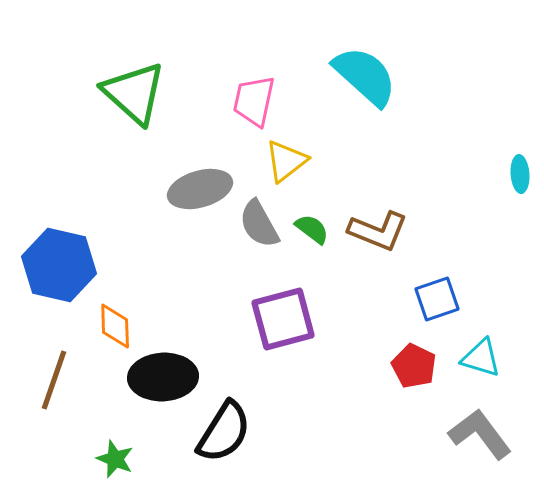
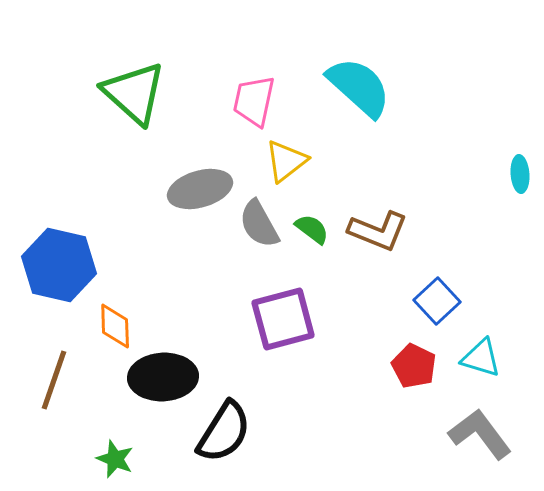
cyan semicircle: moved 6 px left, 11 px down
blue square: moved 2 px down; rotated 24 degrees counterclockwise
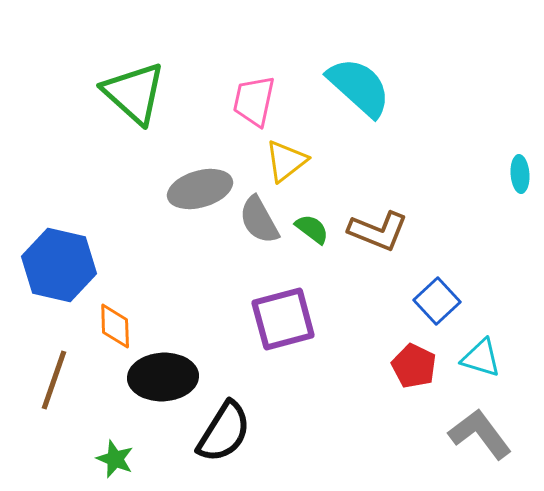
gray semicircle: moved 4 px up
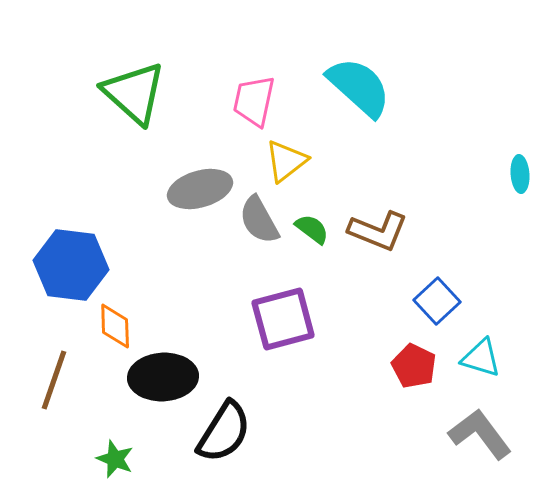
blue hexagon: moved 12 px right; rotated 6 degrees counterclockwise
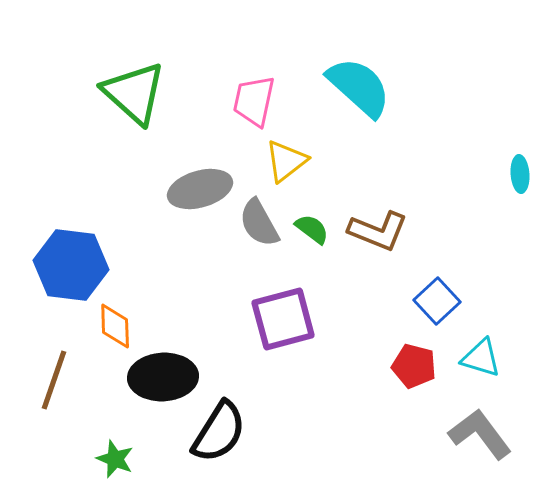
gray semicircle: moved 3 px down
red pentagon: rotated 12 degrees counterclockwise
black semicircle: moved 5 px left
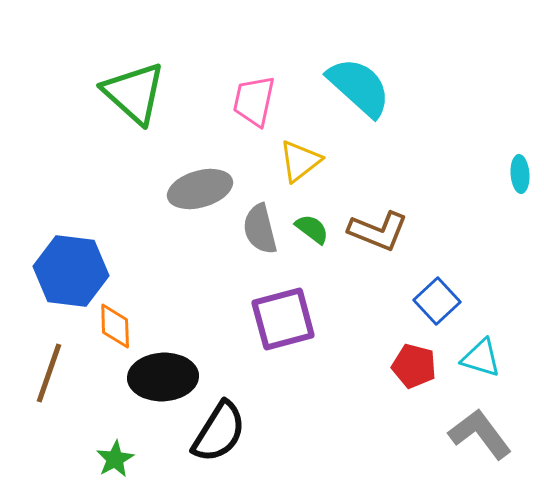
yellow triangle: moved 14 px right
gray semicircle: moved 1 px right, 6 px down; rotated 15 degrees clockwise
blue hexagon: moved 6 px down
brown line: moved 5 px left, 7 px up
green star: rotated 21 degrees clockwise
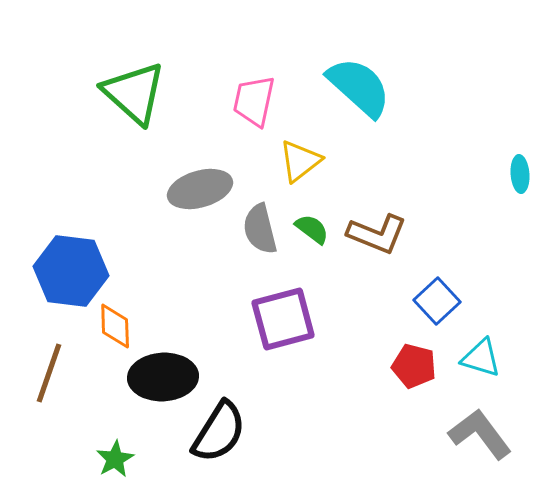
brown L-shape: moved 1 px left, 3 px down
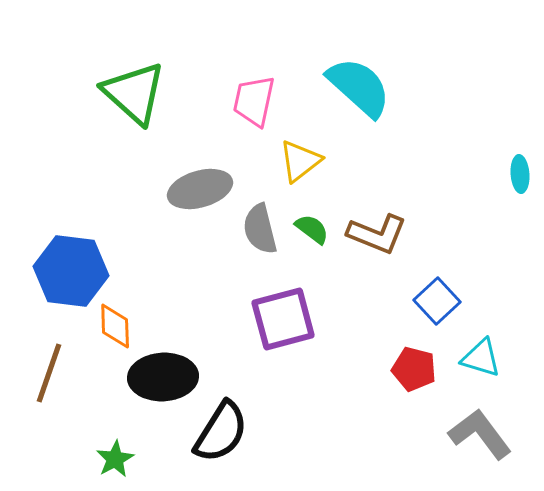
red pentagon: moved 3 px down
black semicircle: moved 2 px right
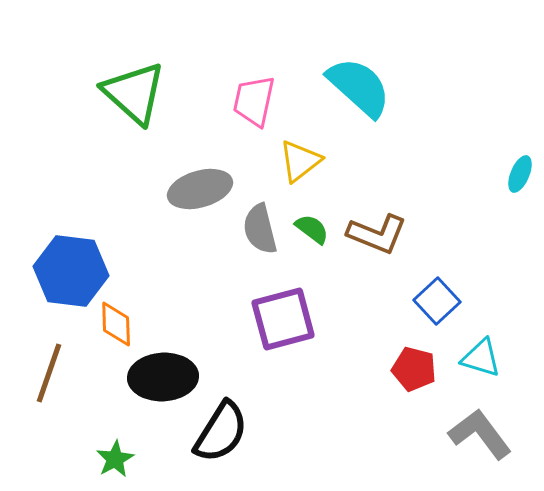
cyan ellipse: rotated 27 degrees clockwise
orange diamond: moved 1 px right, 2 px up
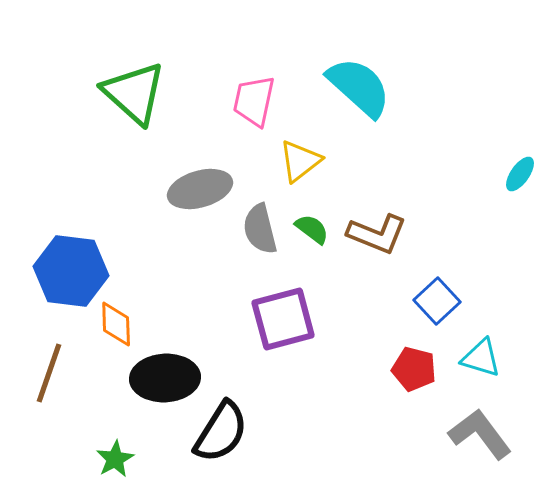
cyan ellipse: rotated 12 degrees clockwise
black ellipse: moved 2 px right, 1 px down
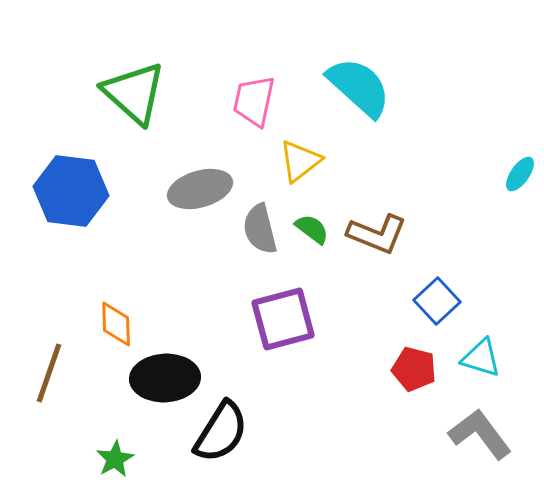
blue hexagon: moved 80 px up
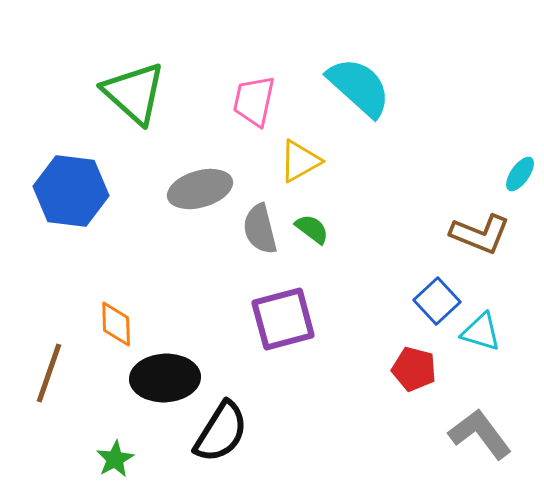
yellow triangle: rotated 9 degrees clockwise
brown L-shape: moved 103 px right
cyan triangle: moved 26 px up
